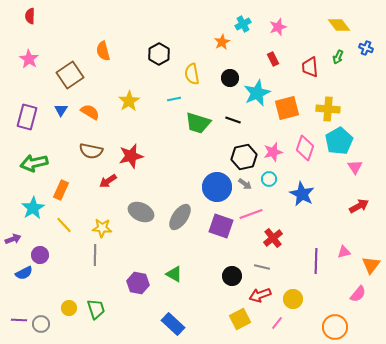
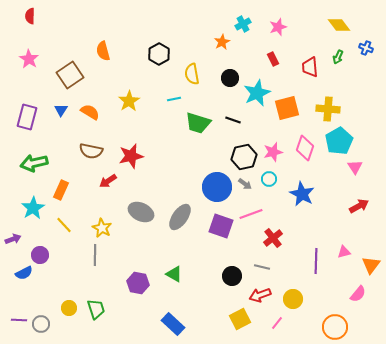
yellow star at (102, 228): rotated 24 degrees clockwise
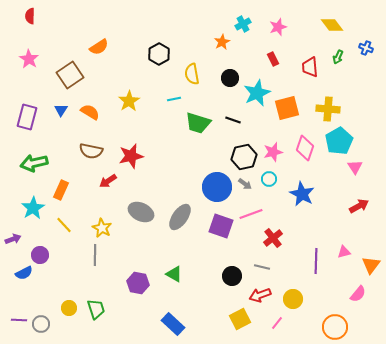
yellow diamond at (339, 25): moved 7 px left
orange semicircle at (103, 51): moved 4 px left, 4 px up; rotated 108 degrees counterclockwise
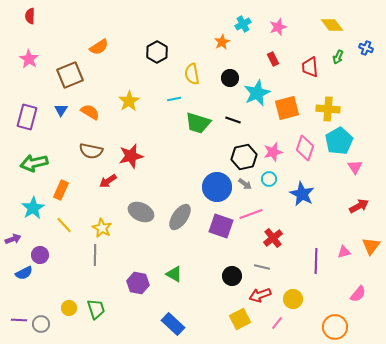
black hexagon at (159, 54): moved 2 px left, 2 px up
brown square at (70, 75): rotated 12 degrees clockwise
orange triangle at (371, 265): moved 19 px up
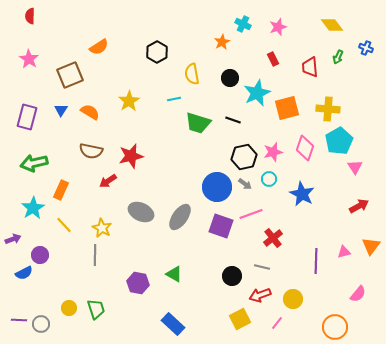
cyan cross at (243, 24): rotated 35 degrees counterclockwise
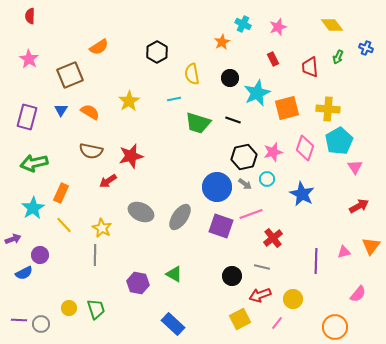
cyan circle at (269, 179): moved 2 px left
orange rectangle at (61, 190): moved 3 px down
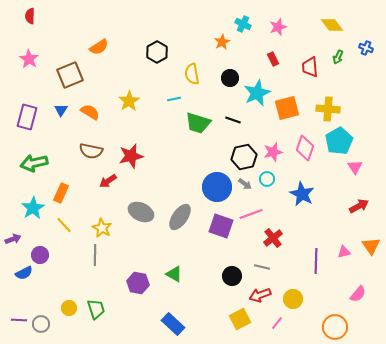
orange triangle at (371, 246): rotated 12 degrees counterclockwise
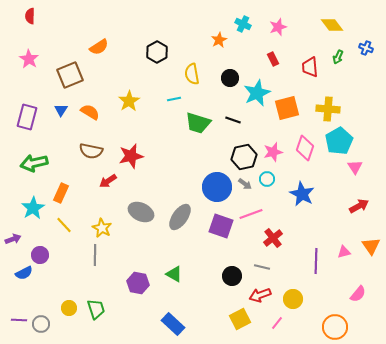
orange star at (222, 42): moved 3 px left, 2 px up
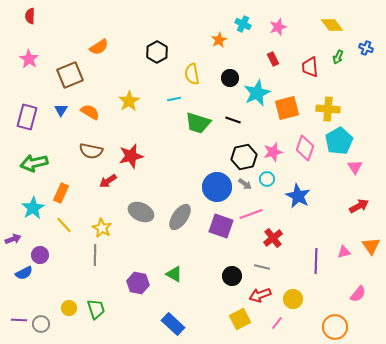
blue star at (302, 194): moved 4 px left, 2 px down
